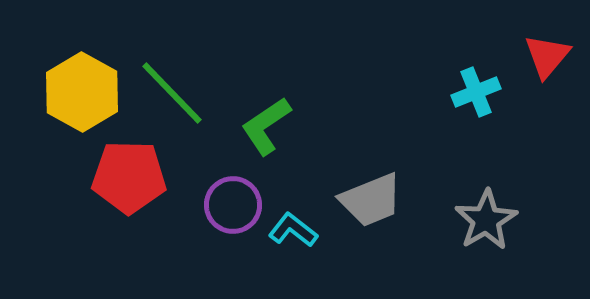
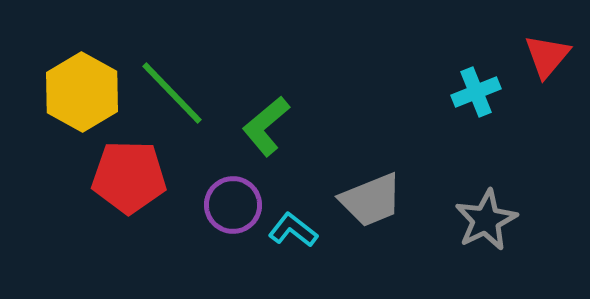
green L-shape: rotated 6 degrees counterclockwise
gray star: rotated 4 degrees clockwise
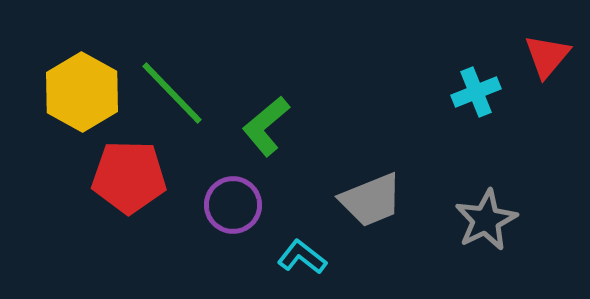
cyan L-shape: moved 9 px right, 27 px down
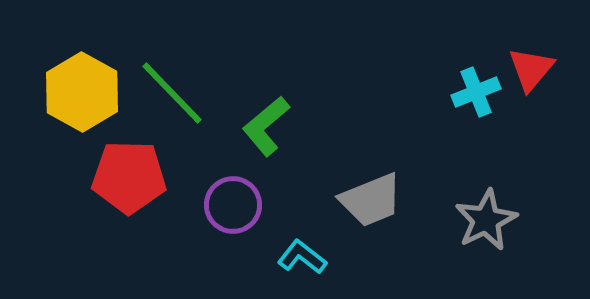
red triangle: moved 16 px left, 13 px down
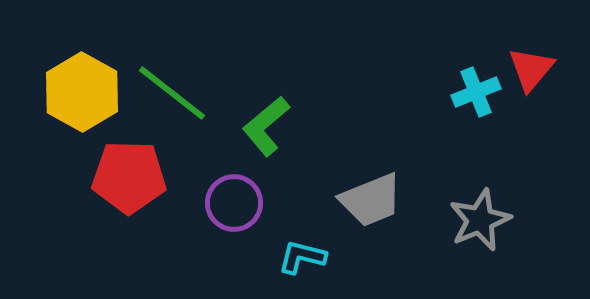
green line: rotated 8 degrees counterclockwise
purple circle: moved 1 px right, 2 px up
gray star: moved 6 px left; rotated 4 degrees clockwise
cyan L-shape: rotated 24 degrees counterclockwise
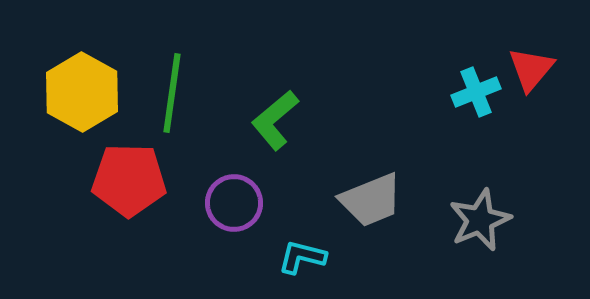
green line: rotated 60 degrees clockwise
green L-shape: moved 9 px right, 6 px up
red pentagon: moved 3 px down
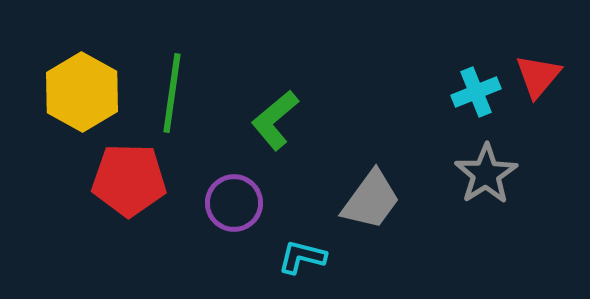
red triangle: moved 7 px right, 7 px down
gray trapezoid: rotated 32 degrees counterclockwise
gray star: moved 6 px right, 46 px up; rotated 10 degrees counterclockwise
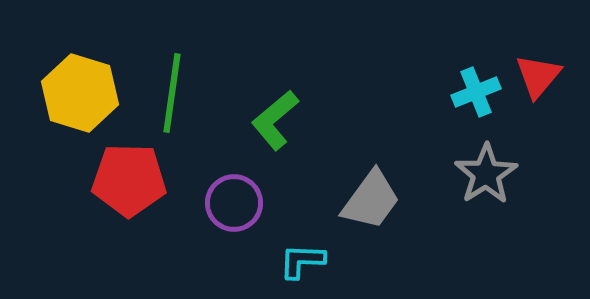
yellow hexagon: moved 2 px left, 1 px down; rotated 12 degrees counterclockwise
cyan L-shape: moved 4 px down; rotated 12 degrees counterclockwise
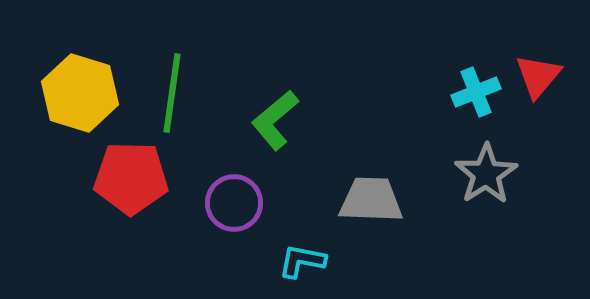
red pentagon: moved 2 px right, 2 px up
gray trapezoid: rotated 124 degrees counterclockwise
cyan L-shape: rotated 9 degrees clockwise
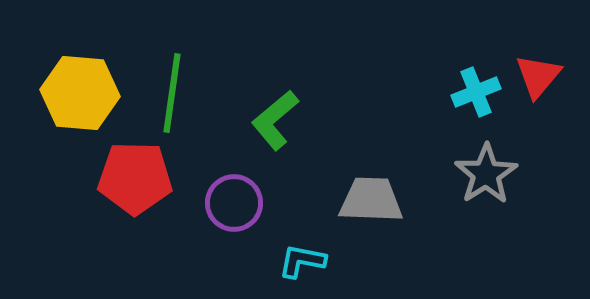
yellow hexagon: rotated 12 degrees counterclockwise
red pentagon: moved 4 px right
